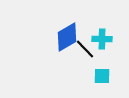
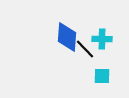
blue diamond: rotated 56 degrees counterclockwise
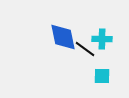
blue diamond: moved 4 px left; rotated 16 degrees counterclockwise
black line: rotated 10 degrees counterclockwise
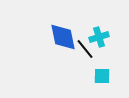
cyan cross: moved 3 px left, 2 px up; rotated 18 degrees counterclockwise
black line: rotated 15 degrees clockwise
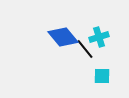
blue diamond: rotated 28 degrees counterclockwise
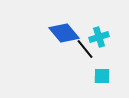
blue diamond: moved 1 px right, 4 px up
